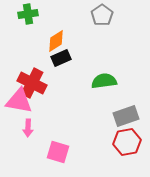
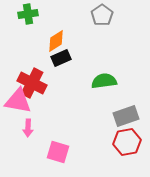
pink triangle: moved 1 px left
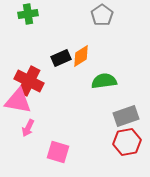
orange diamond: moved 25 px right, 15 px down
red cross: moved 3 px left, 2 px up
pink arrow: rotated 24 degrees clockwise
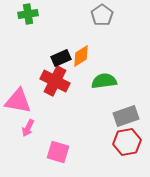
red cross: moved 26 px right
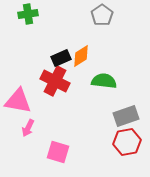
green semicircle: rotated 15 degrees clockwise
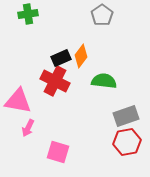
orange diamond: rotated 20 degrees counterclockwise
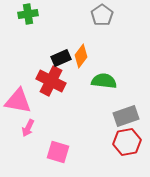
red cross: moved 4 px left
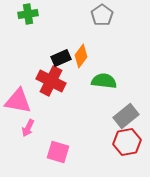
gray rectangle: rotated 20 degrees counterclockwise
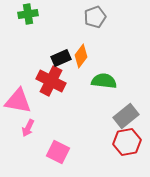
gray pentagon: moved 7 px left, 2 px down; rotated 15 degrees clockwise
pink square: rotated 10 degrees clockwise
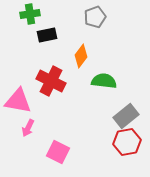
green cross: moved 2 px right
black rectangle: moved 14 px left, 23 px up; rotated 12 degrees clockwise
